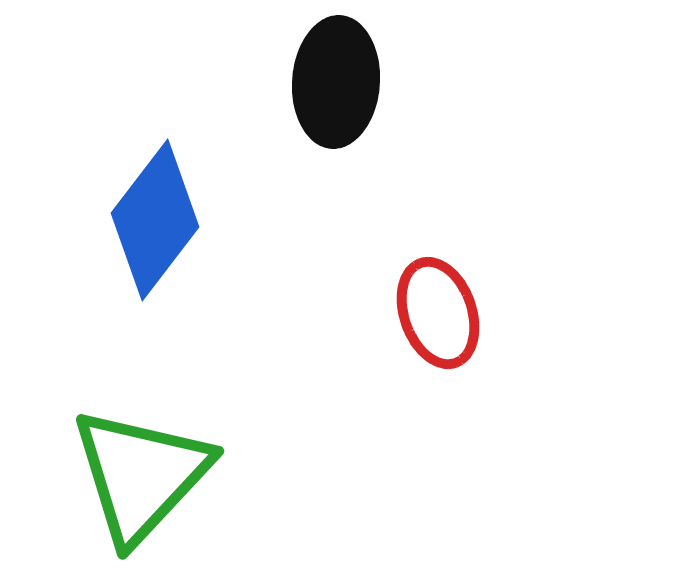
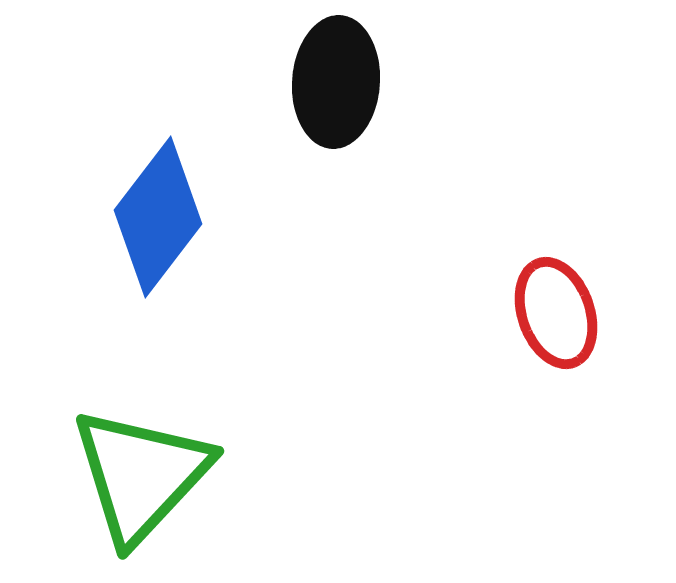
blue diamond: moved 3 px right, 3 px up
red ellipse: moved 118 px right
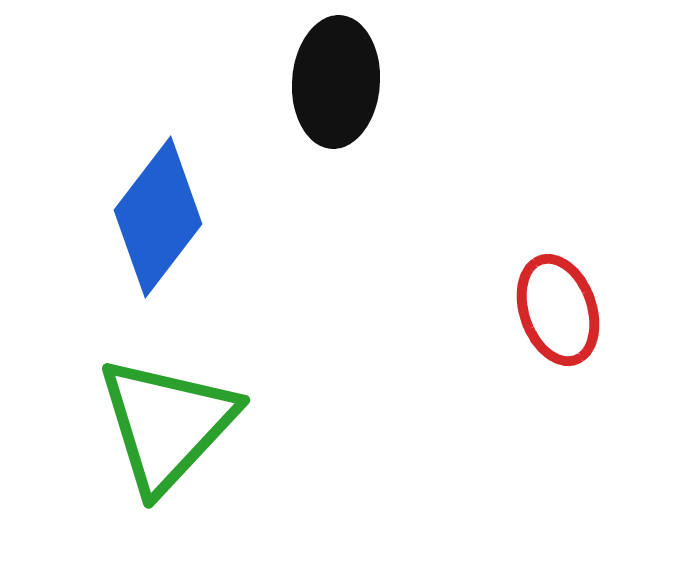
red ellipse: moved 2 px right, 3 px up
green triangle: moved 26 px right, 51 px up
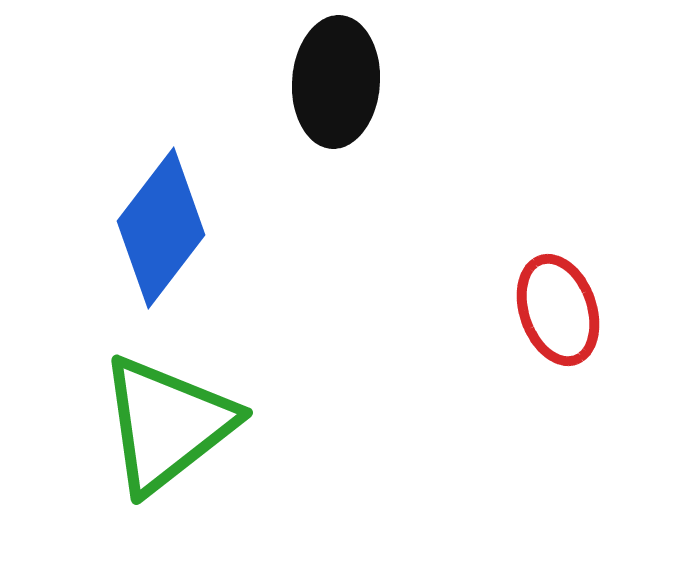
blue diamond: moved 3 px right, 11 px down
green triangle: rotated 9 degrees clockwise
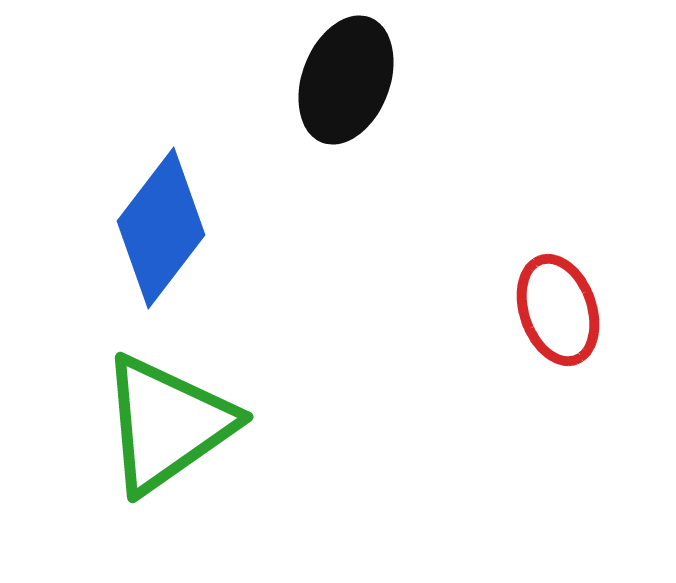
black ellipse: moved 10 px right, 2 px up; rotated 17 degrees clockwise
green triangle: rotated 3 degrees clockwise
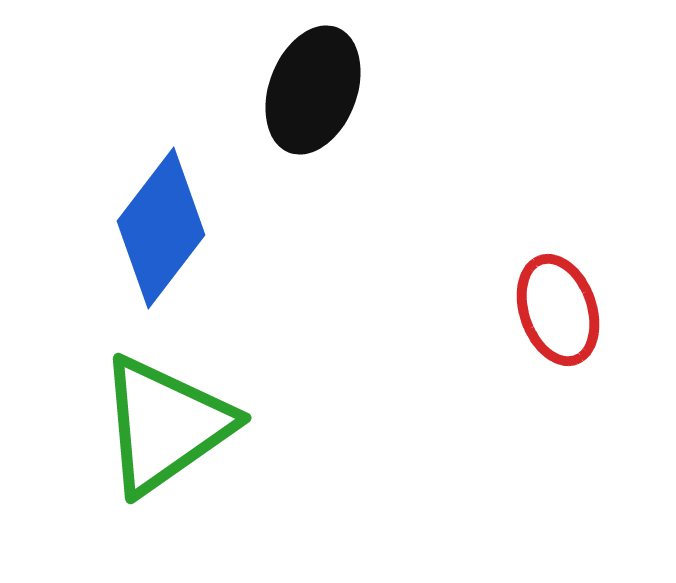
black ellipse: moved 33 px left, 10 px down
green triangle: moved 2 px left, 1 px down
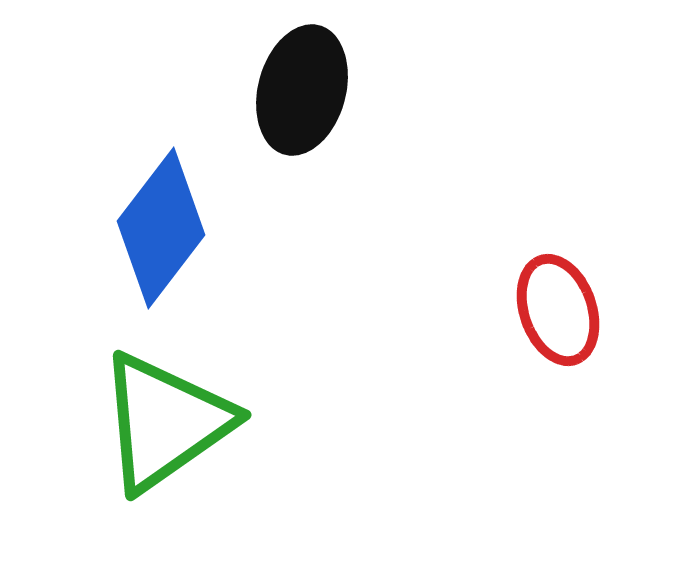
black ellipse: moved 11 px left; rotated 6 degrees counterclockwise
green triangle: moved 3 px up
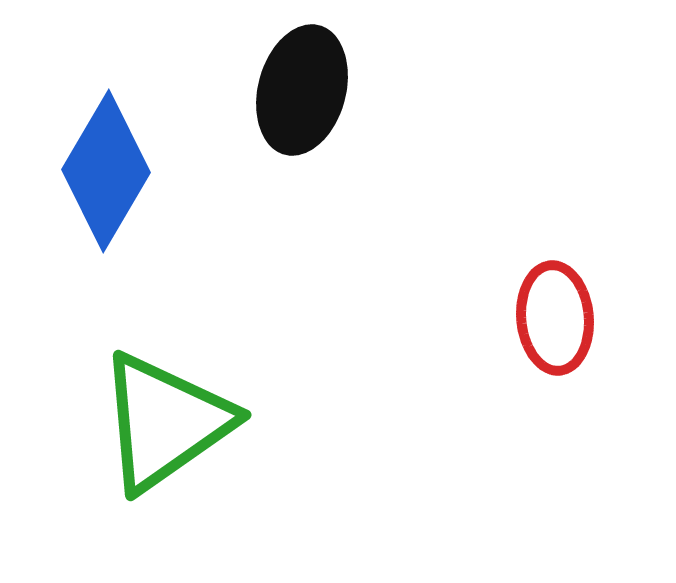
blue diamond: moved 55 px left, 57 px up; rotated 7 degrees counterclockwise
red ellipse: moved 3 px left, 8 px down; rotated 14 degrees clockwise
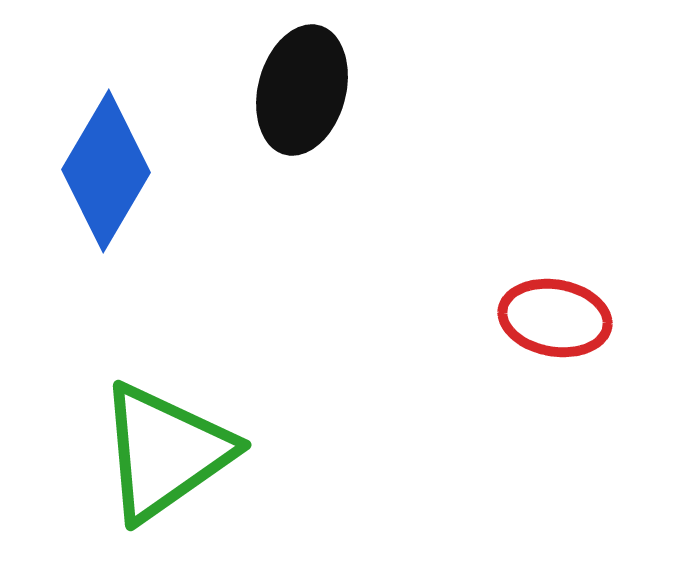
red ellipse: rotated 75 degrees counterclockwise
green triangle: moved 30 px down
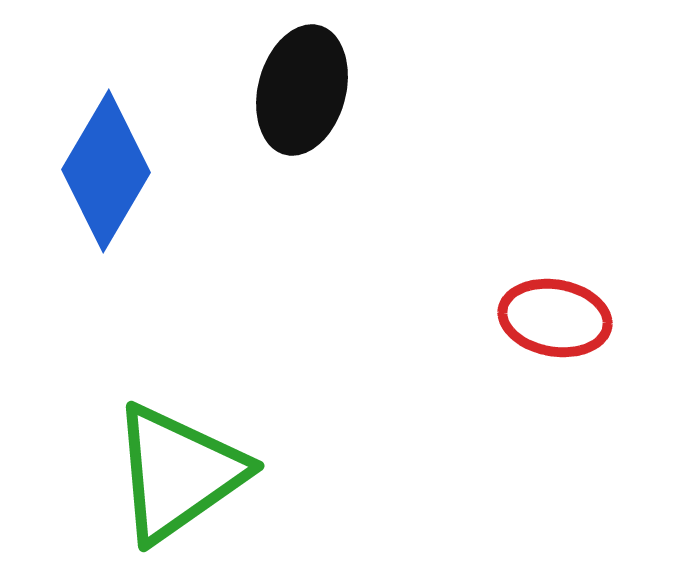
green triangle: moved 13 px right, 21 px down
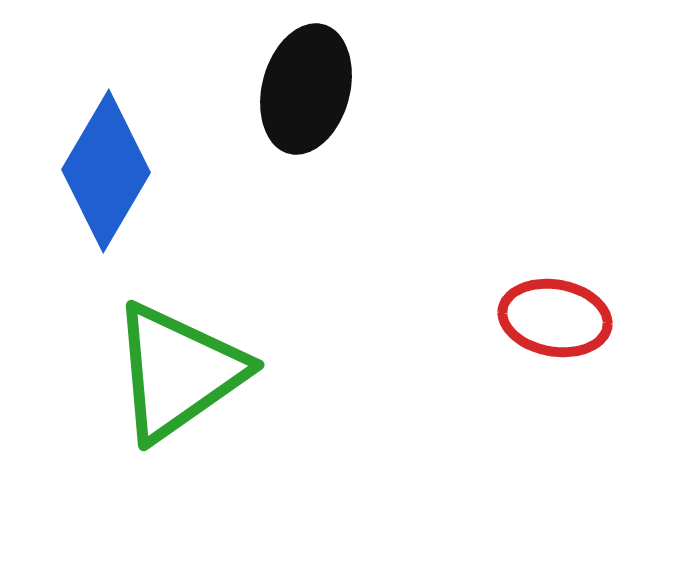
black ellipse: moved 4 px right, 1 px up
green triangle: moved 101 px up
